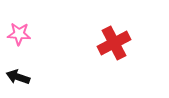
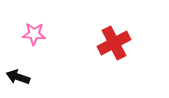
pink star: moved 15 px right
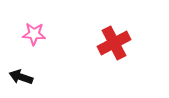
black arrow: moved 3 px right
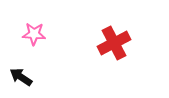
black arrow: rotated 15 degrees clockwise
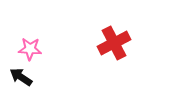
pink star: moved 4 px left, 15 px down
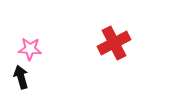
black arrow: rotated 40 degrees clockwise
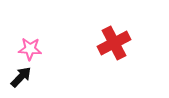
black arrow: rotated 60 degrees clockwise
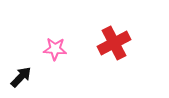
pink star: moved 25 px right
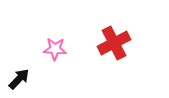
black arrow: moved 2 px left, 2 px down
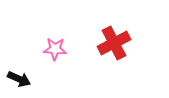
black arrow: rotated 70 degrees clockwise
